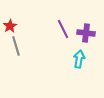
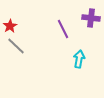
purple cross: moved 5 px right, 15 px up
gray line: rotated 30 degrees counterclockwise
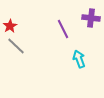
cyan arrow: rotated 30 degrees counterclockwise
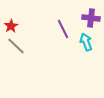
red star: moved 1 px right
cyan arrow: moved 7 px right, 17 px up
